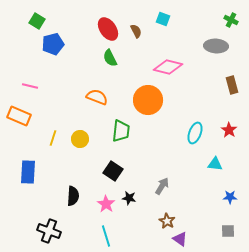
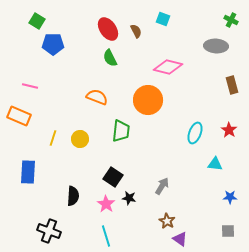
blue pentagon: rotated 15 degrees clockwise
black square: moved 6 px down
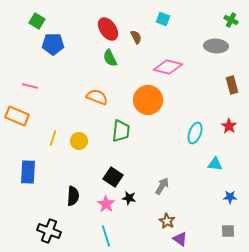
brown semicircle: moved 6 px down
orange rectangle: moved 2 px left
red star: moved 4 px up
yellow circle: moved 1 px left, 2 px down
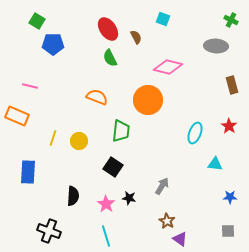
black square: moved 10 px up
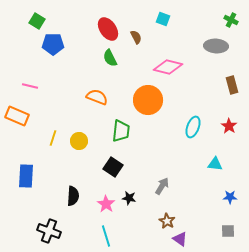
cyan ellipse: moved 2 px left, 6 px up
blue rectangle: moved 2 px left, 4 px down
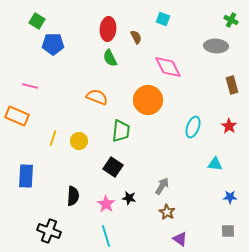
red ellipse: rotated 40 degrees clockwise
pink diamond: rotated 48 degrees clockwise
brown star: moved 9 px up
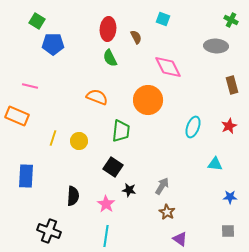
red star: rotated 14 degrees clockwise
black star: moved 8 px up
cyan line: rotated 25 degrees clockwise
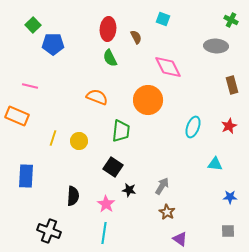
green square: moved 4 px left, 4 px down; rotated 14 degrees clockwise
cyan line: moved 2 px left, 3 px up
